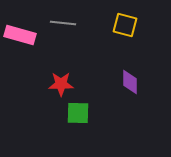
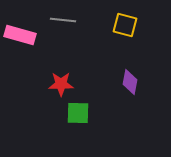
gray line: moved 3 px up
purple diamond: rotated 10 degrees clockwise
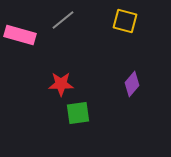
gray line: rotated 45 degrees counterclockwise
yellow square: moved 4 px up
purple diamond: moved 2 px right, 2 px down; rotated 30 degrees clockwise
green square: rotated 10 degrees counterclockwise
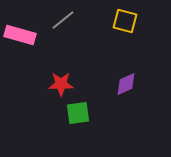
purple diamond: moved 6 px left; rotated 25 degrees clockwise
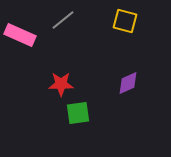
pink rectangle: rotated 8 degrees clockwise
purple diamond: moved 2 px right, 1 px up
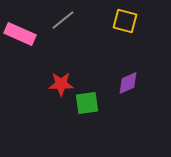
pink rectangle: moved 1 px up
green square: moved 9 px right, 10 px up
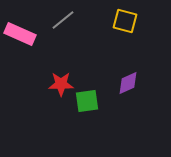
green square: moved 2 px up
